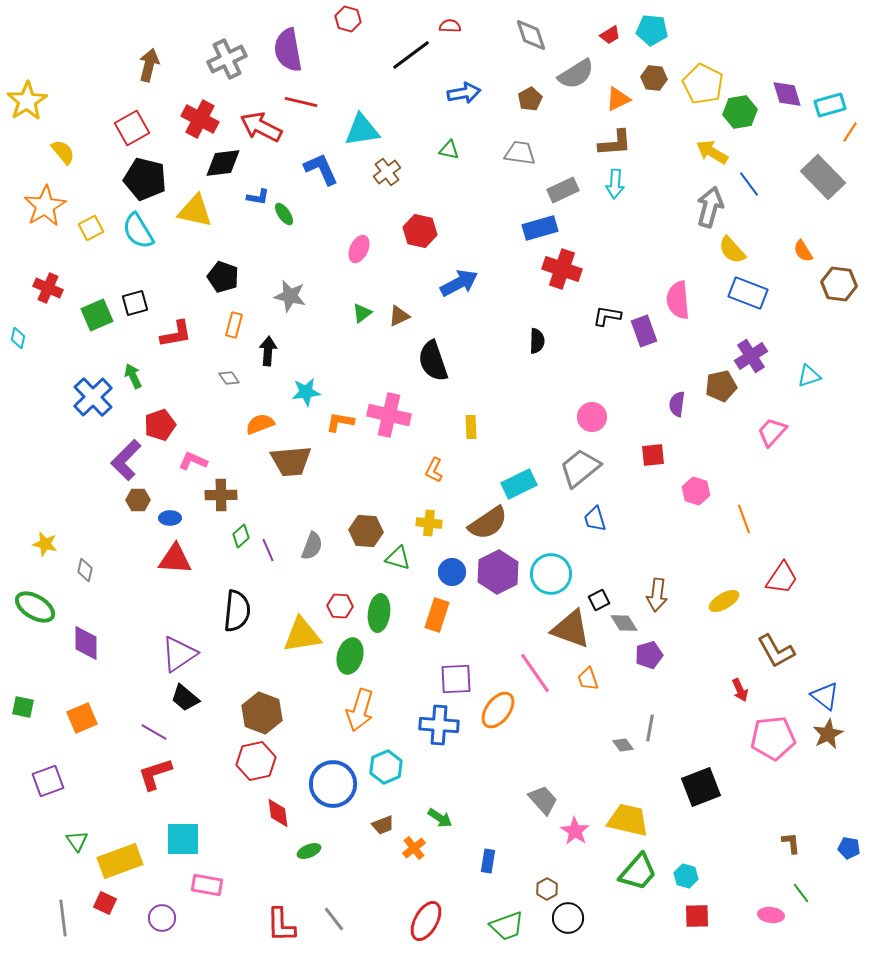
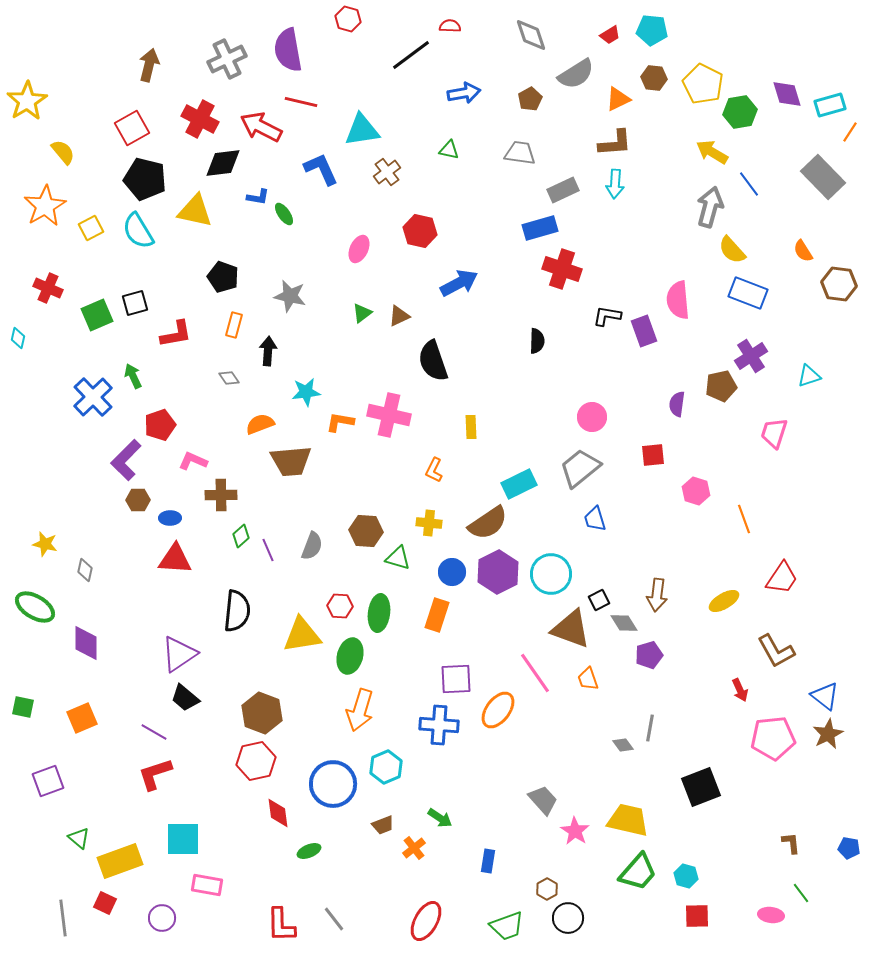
pink trapezoid at (772, 432): moved 2 px right, 1 px down; rotated 24 degrees counterclockwise
green triangle at (77, 841): moved 2 px right, 3 px up; rotated 15 degrees counterclockwise
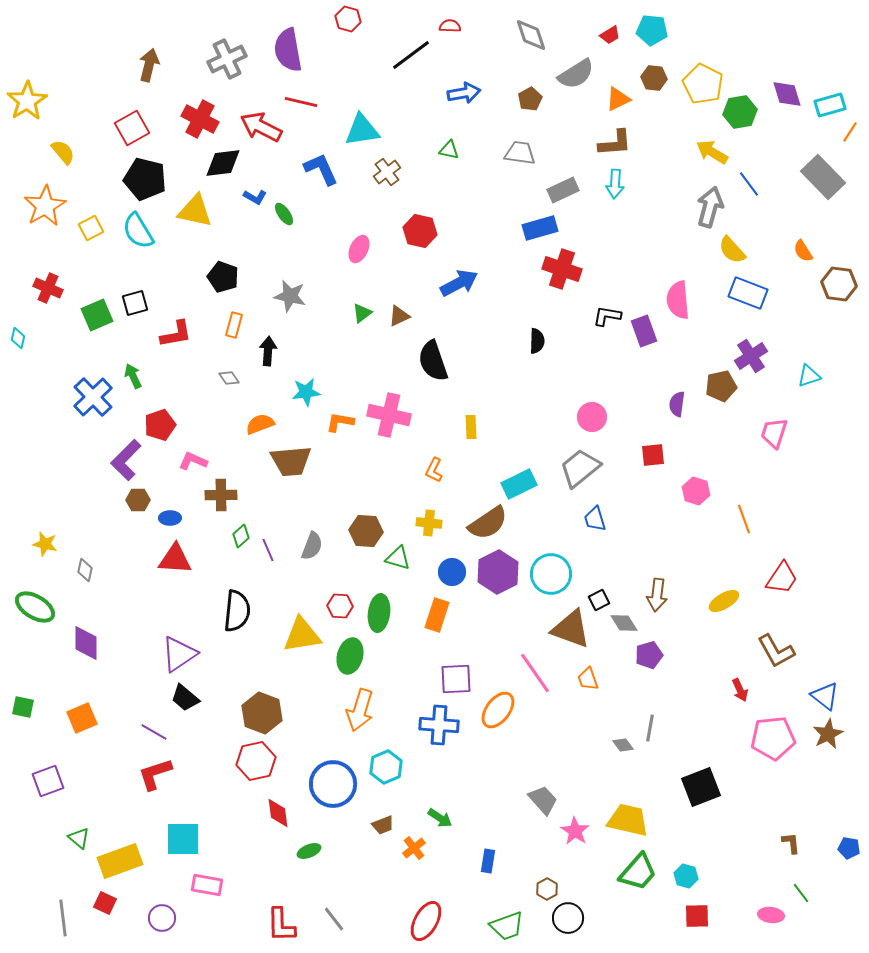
blue L-shape at (258, 197): moved 3 px left; rotated 20 degrees clockwise
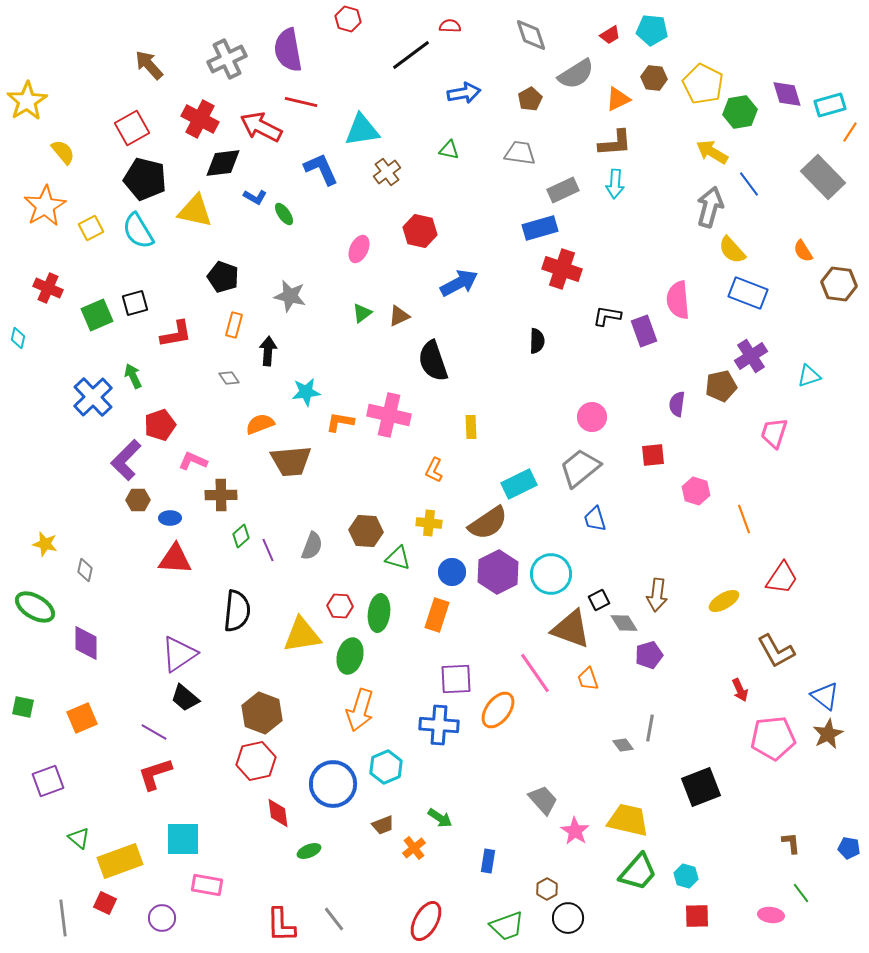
brown arrow at (149, 65): rotated 56 degrees counterclockwise
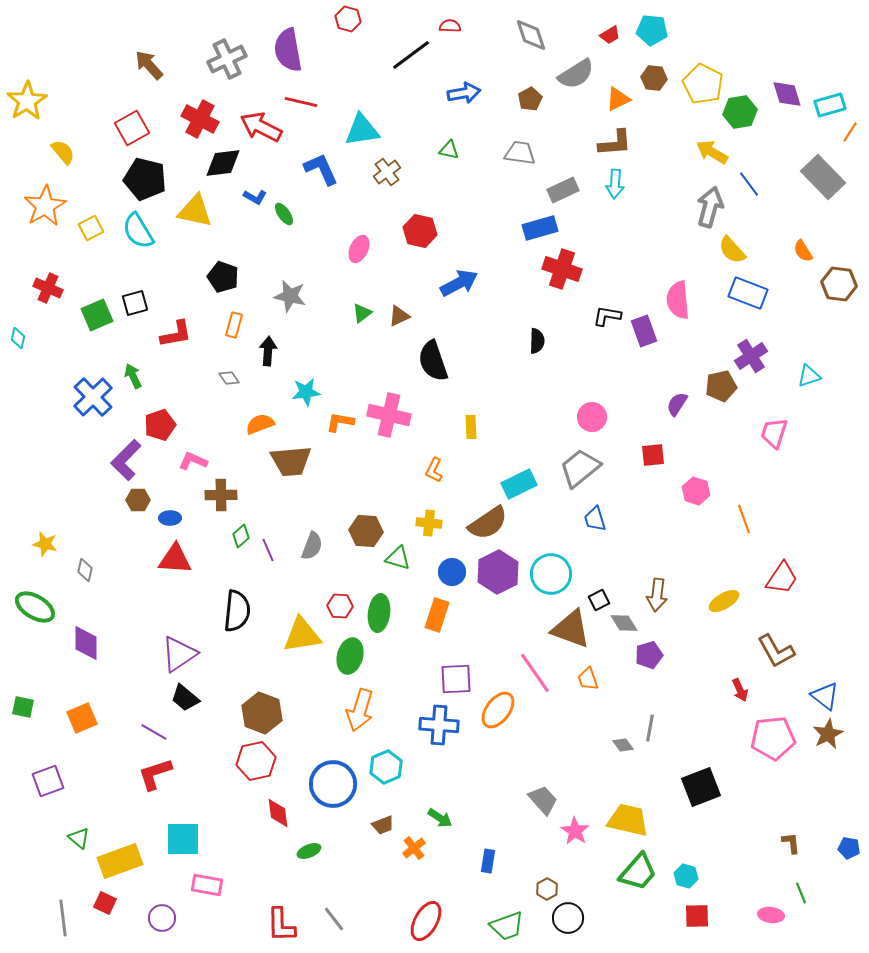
purple semicircle at (677, 404): rotated 25 degrees clockwise
green line at (801, 893): rotated 15 degrees clockwise
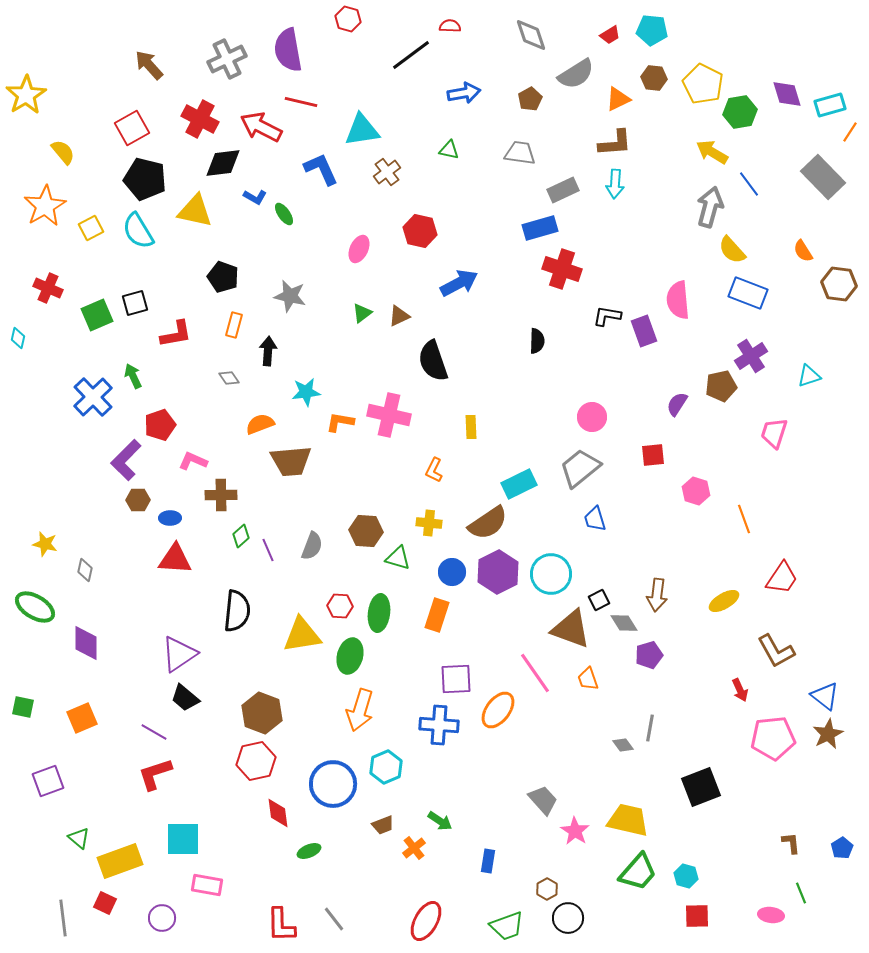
yellow star at (27, 101): moved 1 px left, 6 px up
green arrow at (440, 818): moved 3 px down
blue pentagon at (849, 848): moved 7 px left; rotated 30 degrees clockwise
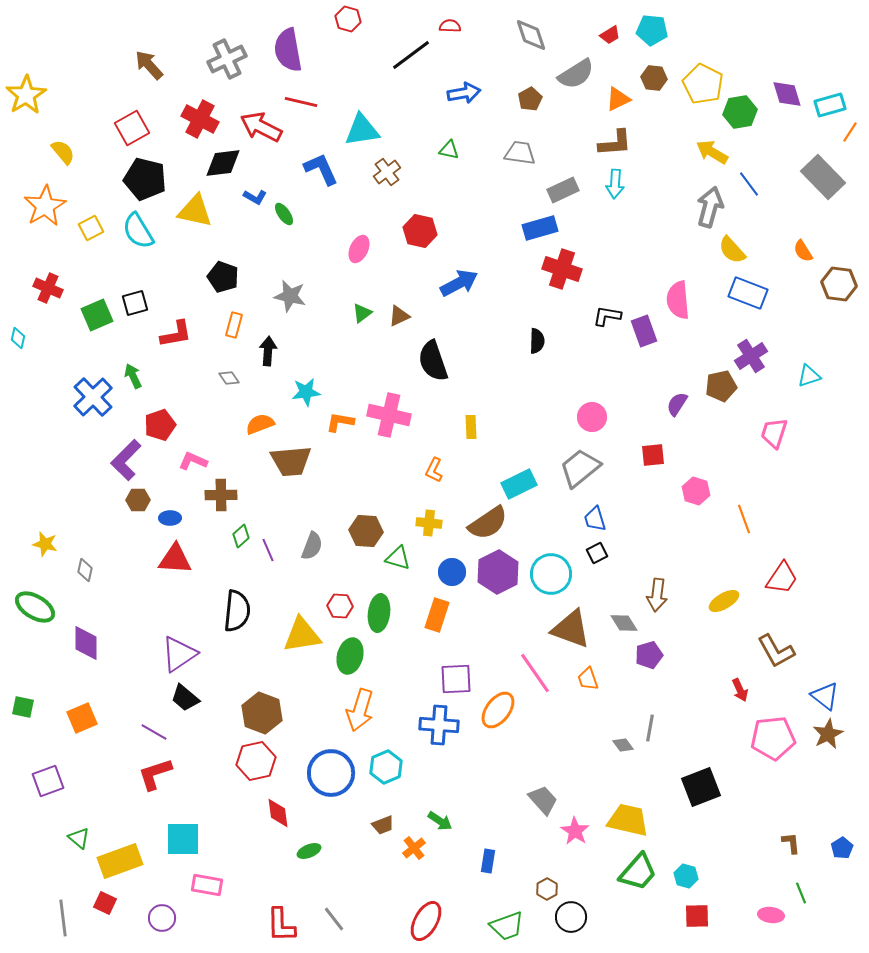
black square at (599, 600): moved 2 px left, 47 px up
blue circle at (333, 784): moved 2 px left, 11 px up
black circle at (568, 918): moved 3 px right, 1 px up
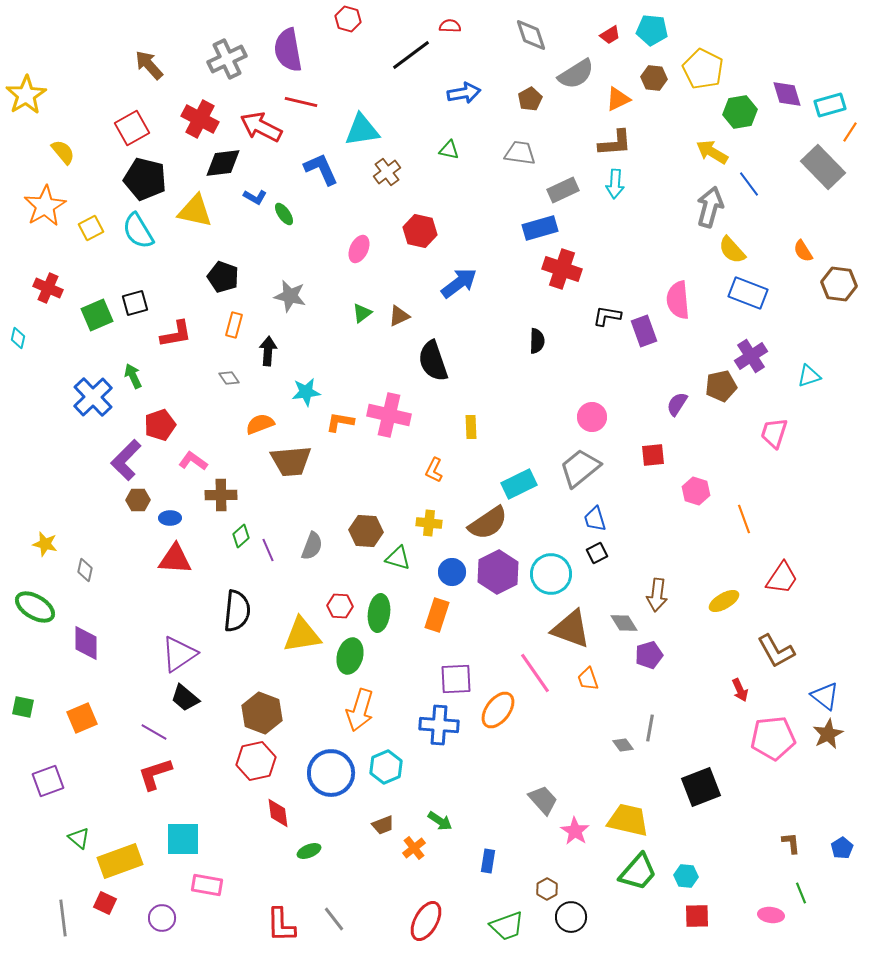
yellow pentagon at (703, 84): moved 15 px up
gray rectangle at (823, 177): moved 10 px up
blue arrow at (459, 283): rotated 9 degrees counterclockwise
pink L-shape at (193, 461): rotated 12 degrees clockwise
cyan hexagon at (686, 876): rotated 10 degrees counterclockwise
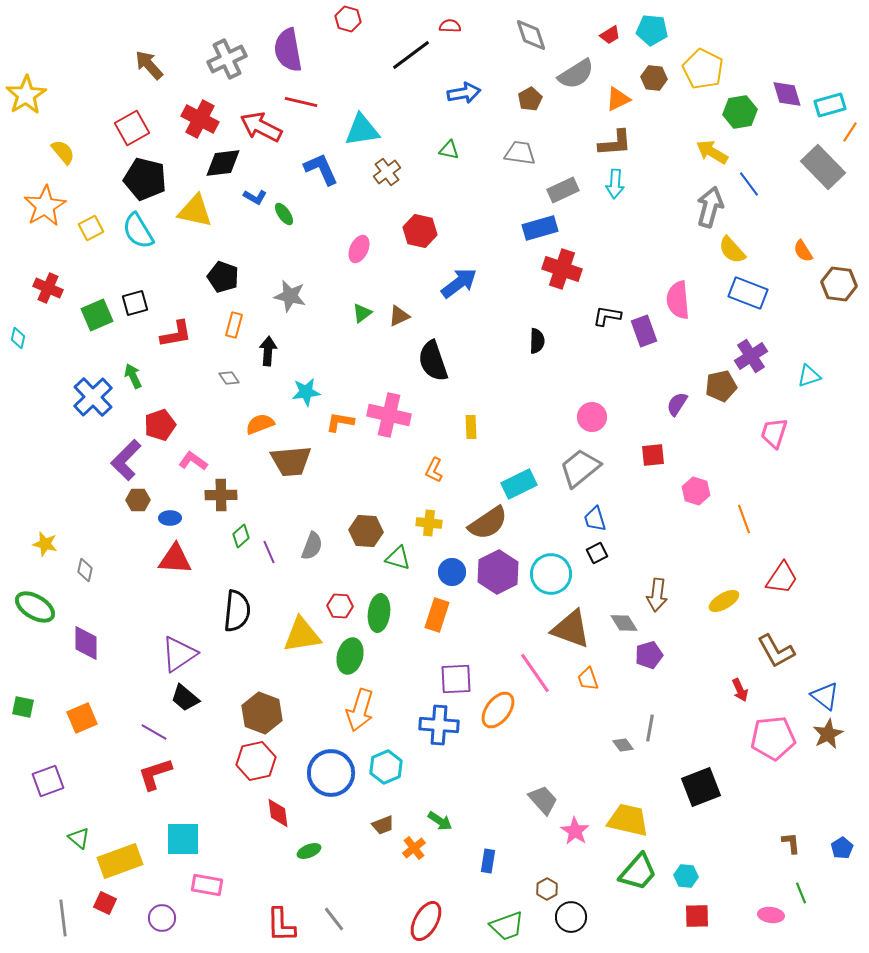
purple line at (268, 550): moved 1 px right, 2 px down
